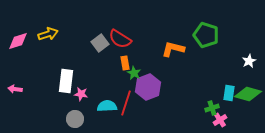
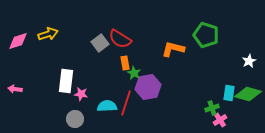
purple hexagon: rotated 10 degrees clockwise
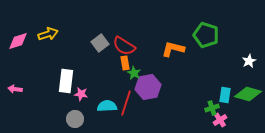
red semicircle: moved 4 px right, 7 px down
cyan rectangle: moved 4 px left, 2 px down
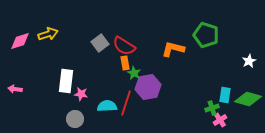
pink diamond: moved 2 px right
green diamond: moved 5 px down
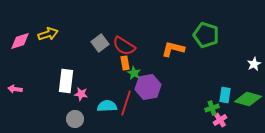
white star: moved 5 px right, 3 px down
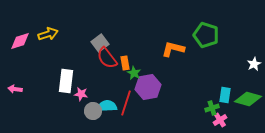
red semicircle: moved 17 px left, 12 px down; rotated 20 degrees clockwise
gray circle: moved 18 px right, 8 px up
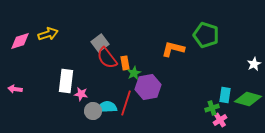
green star: rotated 16 degrees clockwise
cyan semicircle: moved 1 px down
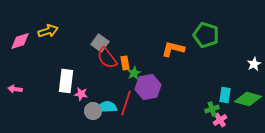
yellow arrow: moved 3 px up
gray square: rotated 18 degrees counterclockwise
green cross: moved 1 px down
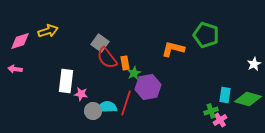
pink arrow: moved 20 px up
green cross: moved 1 px left, 2 px down
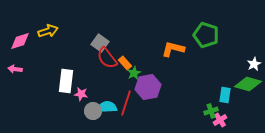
orange rectangle: rotated 32 degrees counterclockwise
green diamond: moved 15 px up
